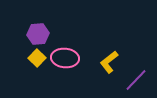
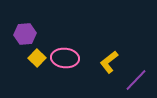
purple hexagon: moved 13 px left
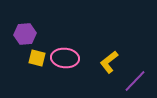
yellow square: rotated 30 degrees counterclockwise
purple line: moved 1 px left, 1 px down
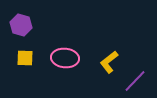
purple hexagon: moved 4 px left, 9 px up; rotated 20 degrees clockwise
yellow square: moved 12 px left; rotated 12 degrees counterclockwise
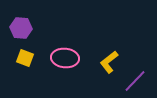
purple hexagon: moved 3 px down; rotated 10 degrees counterclockwise
yellow square: rotated 18 degrees clockwise
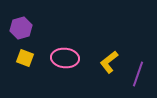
purple hexagon: rotated 20 degrees counterclockwise
purple line: moved 3 px right, 7 px up; rotated 25 degrees counterclockwise
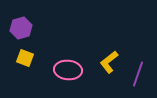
pink ellipse: moved 3 px right, 12 px down
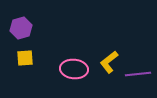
yellow square: rotated 24 degrees counterclockwise
pink ellipse: moved 6 px right, 1 px up
purple line: rotated 65 degrees clockwise
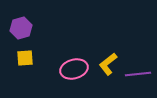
yellow L-shape: moved 1 px left, 2 px down
pink ellipse: rotated 20 degrees counterclockwise
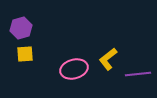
yellow square: moved 4 px up
yellow L-shape: moved 5 px up
